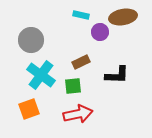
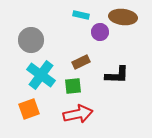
brown ellipse: rotated 16 degrees clockwise
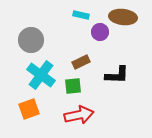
red arrow: moved 1 px right, 1 px down
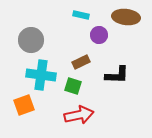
brown ellipse: moved 3 px right
purple circle: moved 1 px left, 3 px down
cyan cross: rotated 28 degrees counterclockwise
green square: rotated 24 degrees clockwise
orange square: moved 5 px left, 4 px up
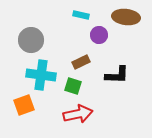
red arrow: moved 1 px left, 1 px up
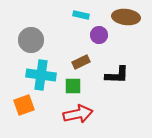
green square: rotated 18 degrees counterclockwise
